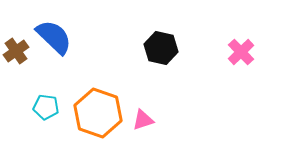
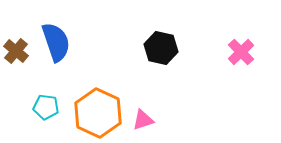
blue semicircle: moved 2 px right, 5 px down; rotated 27 degrees clockwise
brown cross: rotated 15 degrees counterclockwise
orange hexagon: rotated 6 degrees clockwise
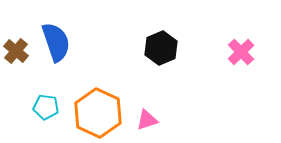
black hexagon: rotated 24 degrees clockwise
pink triangle: moved 4 px right
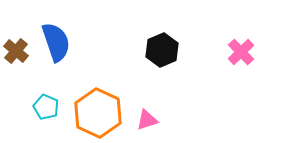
black hexagon: moved 1 px right, 2 px down
cyan pentagon: rotated 15 degrees clockwise
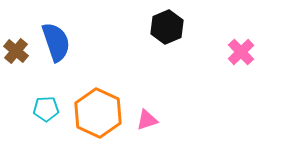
black hexagon: moved 5 px right, 23 px up
cyan pentagon: moved 2 px down; rotated 25 degrees counterclockwise
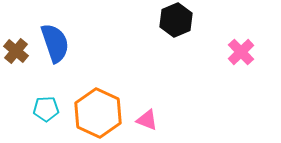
black hexagon: moved 9 px right, 7 px up
blue semicircle: moved 1 px left, 1 px down
pink triangle: rotated 40 degrees clockwise
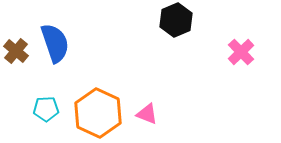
pink triangle: moved 6 px up
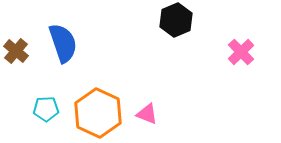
blue semicircle: moved 8 px right
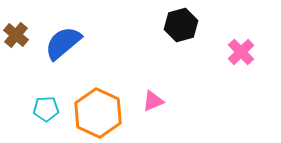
black hexagon: moved 5 px right, 5 px down; rotated 8 degrees clockwise
blue semicircle: rotated 111 degrees counterclockwise
brown cross: moved 16 px up
pink triangle: moved 6 px right, 13 px up; rotated 45 degrees counterclockwise
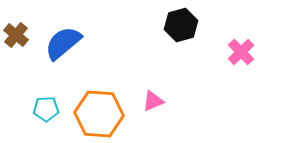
orange hexagon: moved 1 px right, 1 px down; rotated 21 degrees counterclockwise
